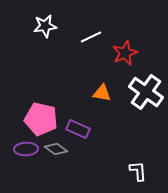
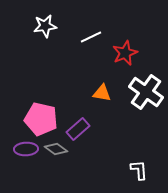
purple rectangle: rotated 65 degrees counterclockwise
white L-shape: moved 1 px right, 1 px up
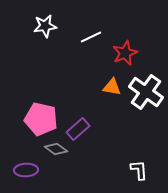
orange triangle: moved 10 px right, 6 px up
purple ellipse: moved 21 px down
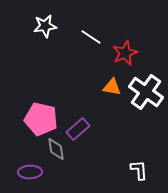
white line: rotated 60 degrees clockwise
gray diamond: rotated 45 degrees clockwise
purple ellipse: moved 4 px right, 2 px down
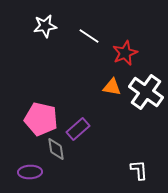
white line: moved 2 px left, 1 px up
